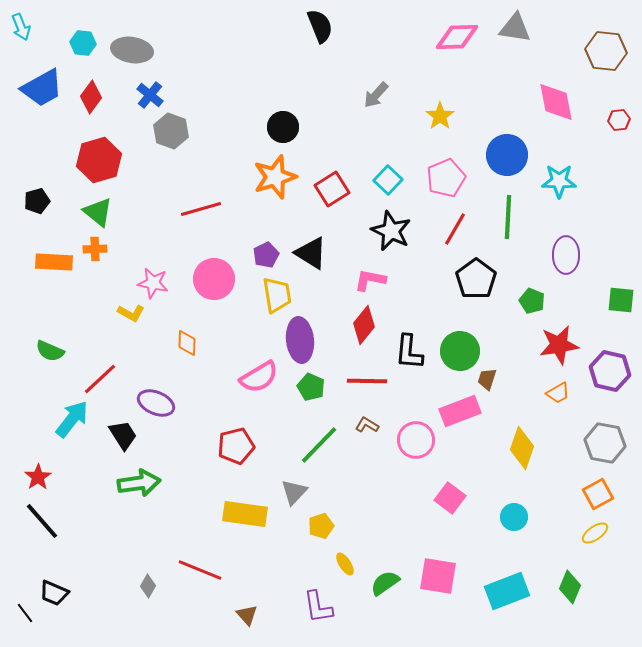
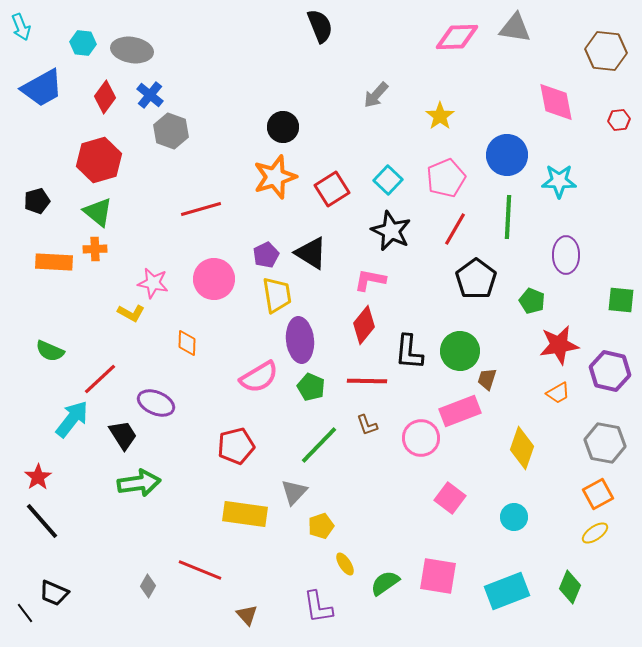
red diamond at (91, 97): moved 14 px right
brown L-shape at (367, 425): rotated 140 degrees counterclockwise
pink circle at (416, 440): moved 5 px right, 2 px up
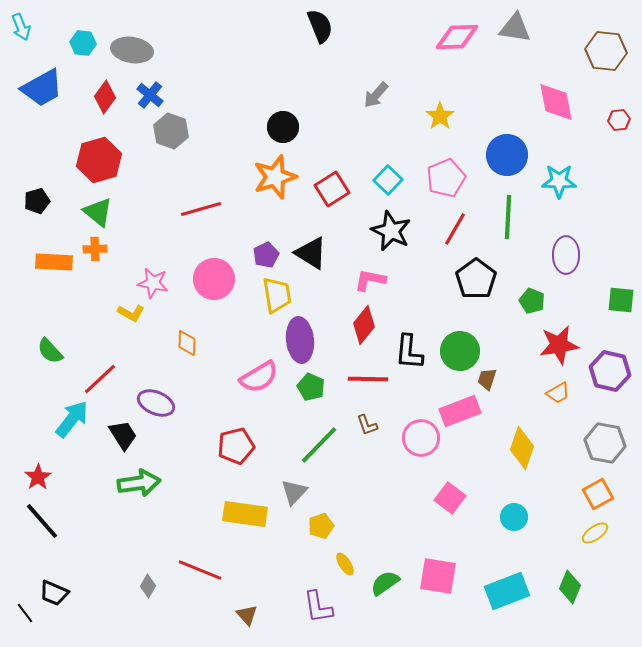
green semicircle at (50, 351): rotated 24 degrees clockwise
red line at (367, 381): moved 1 px right, 2 px up
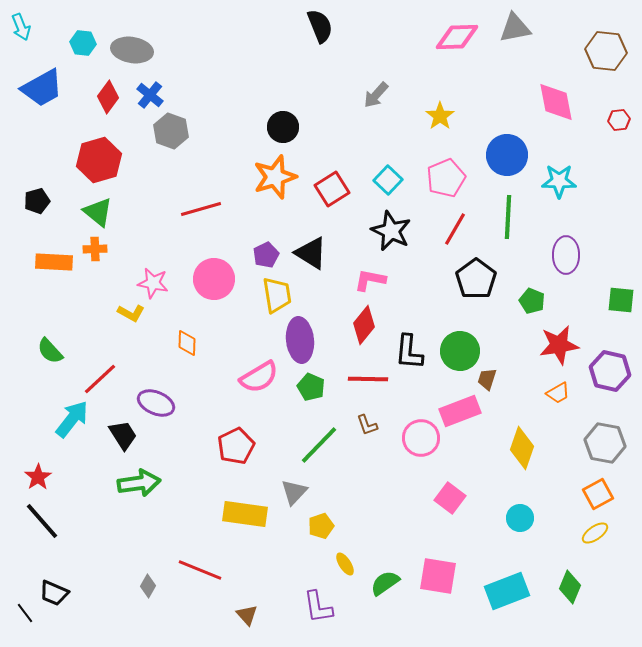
gray triangle at (515, 28): rotated 20 degrees counterclockwise
red diamond at (105, 97): moved 3 px right
red pentagon at (236, 446): rotated 12 degrees counterclockwise
cyan circle at (514, 517): moved 6 px right, 1 px down
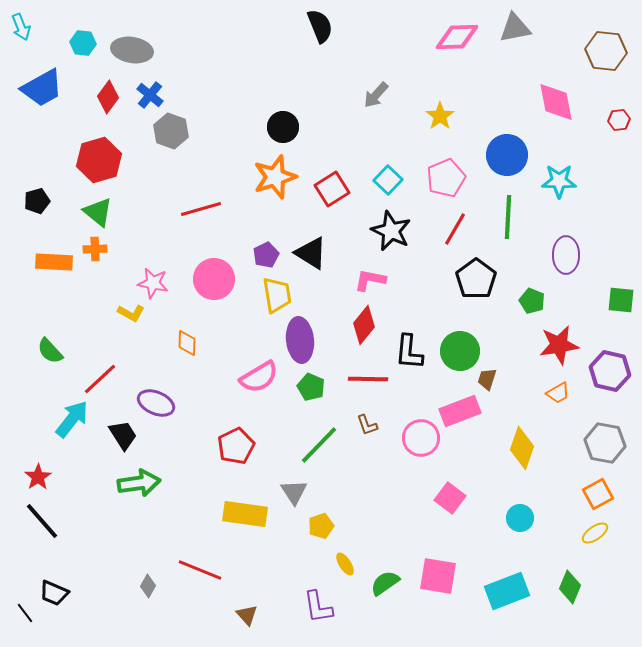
gray triangle at (294, 492): rotated 16 degrees counterclockwise
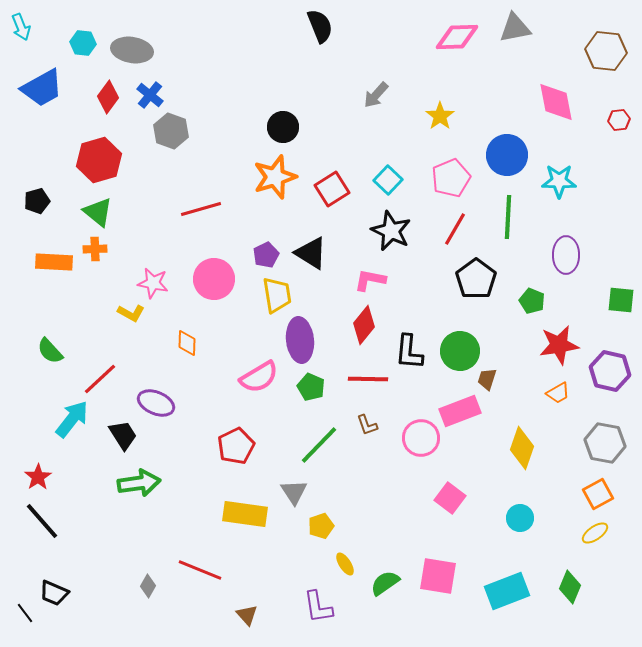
pink pentagon at (446, 178): moved 5 px right
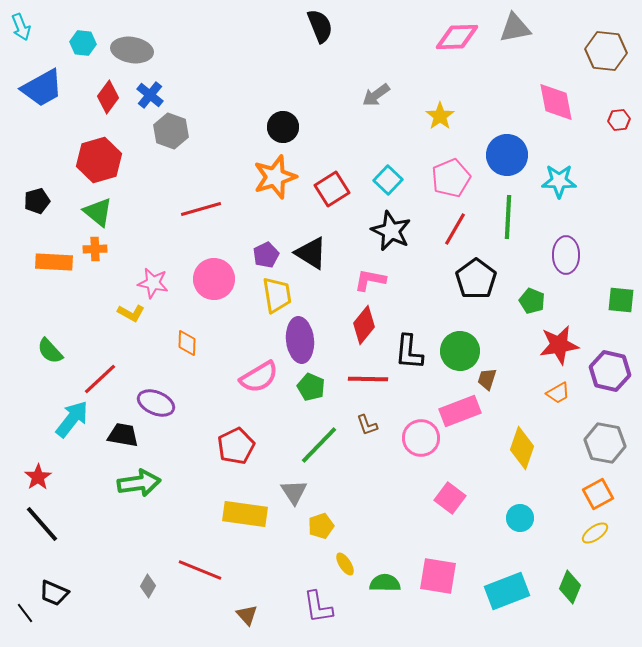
gray arrow at (376, 95): rotated 12 degrees clockwise
black trapezoid at (123, 435): rotated 48 degrees counterclockwise
black line at (42, 521): moved 3 px down
green semicircle at (385, 583): rotated 36 degrees clockwise
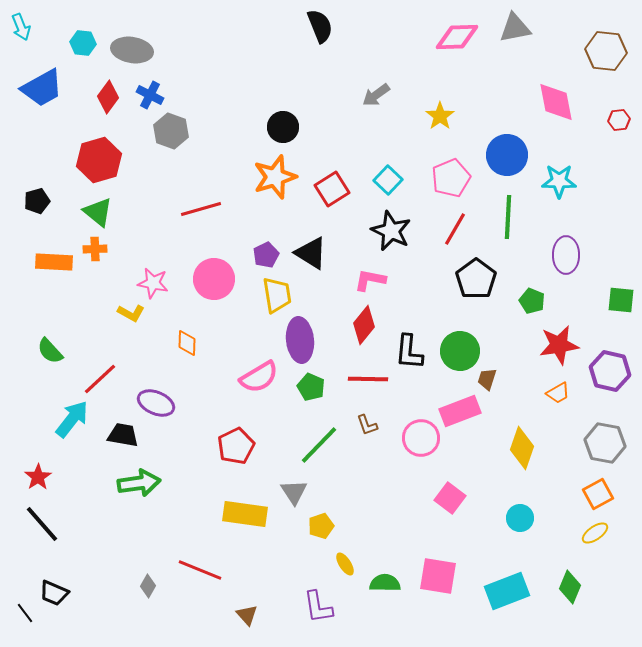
blue cross at (150, 95): rotated 12 degrees counterclockwise
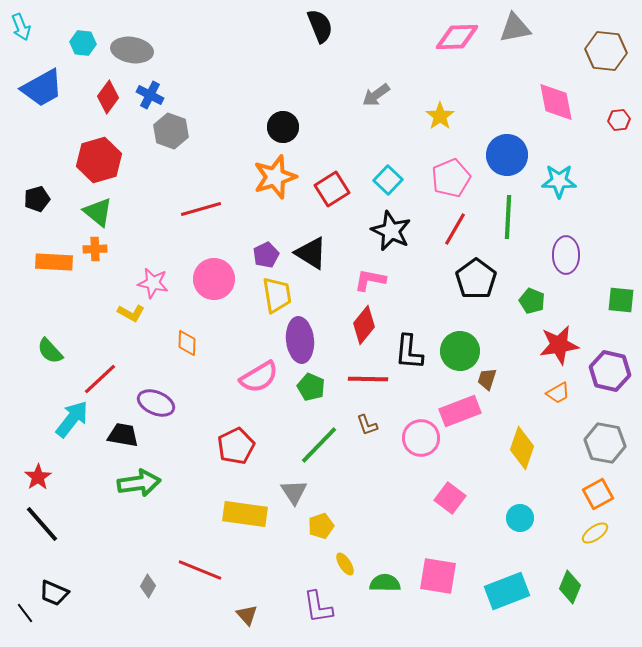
black pentagon at (37, 201): moved 2 px up
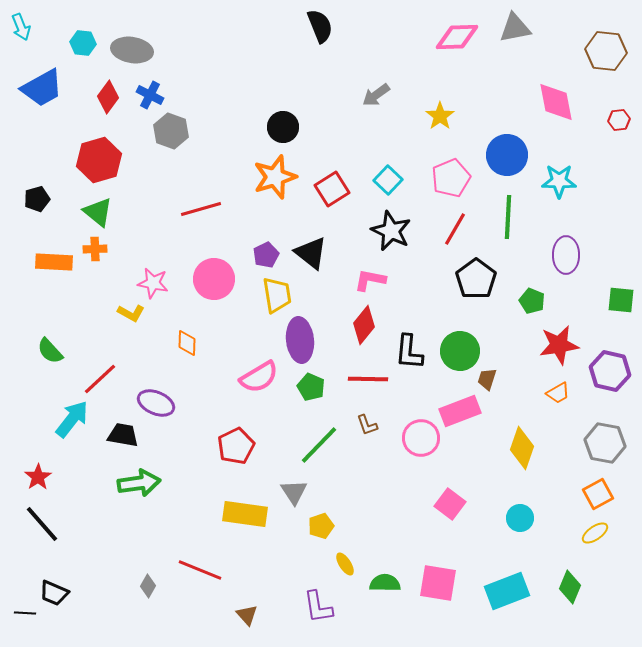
black triangle at (311, 253): rotated 6 degrees clockwise
pink square at (450, 498): moved 6 px down
pink square at (438, 576): moved 7 px down
black line at (25, 613): rotated 50 degrees counterclockwise
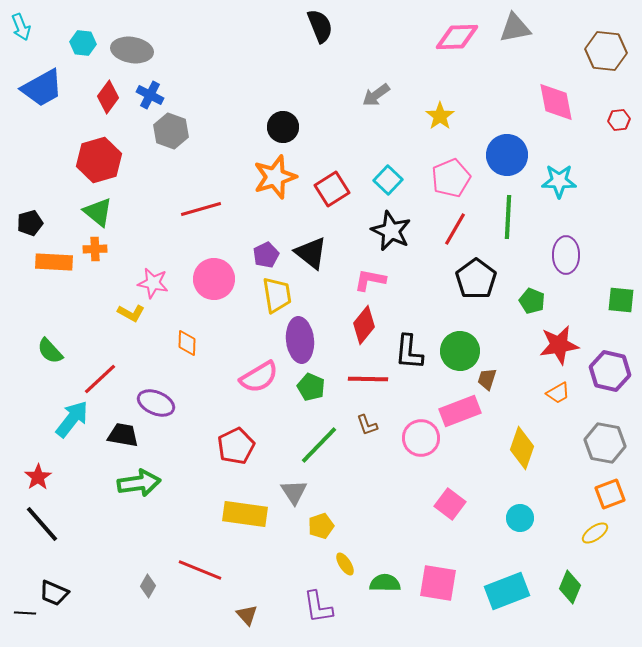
black pentagon at (37, 199): moved 7 px left, 24 px down
orange square at (598, 494): moved 12 px right; rotated 8 degrees clockwise
